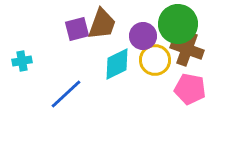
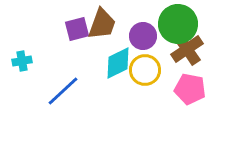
brown cross: rotated 36 degrees clockwise
yellow circle: moved 10 px left, 10 px down
cyan diamond: moved 1 px right, 1 px up
blue line: moved 3 px left, 3 px up
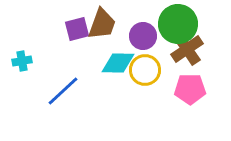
cyan diamond: rotated 28 degrees clockwise
pink pentagon: rotated 12 degrees counterclockwise
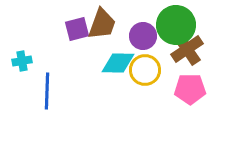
green circle: moved 2 px left, 1 px down
blue line: moved 16 px left; rotated 45 degrees counterclockwise
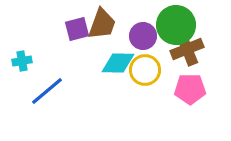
brown cross: rotated 12 degrees clockwise
blue line: rotated 48 degrees clockwise
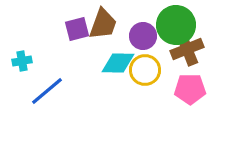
brown trapezoid: moved 1 px right
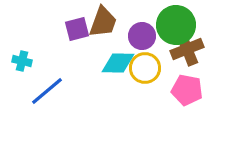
brown trapezoid: moved 2 px up
purple circle: moved 1 px left
cyan cross: rotated 24 degrees clockwise
yellow circle: moved 2 px up
pink pentagon: moved 3 px left, 1 px down; rotated 12 degrees clockwise
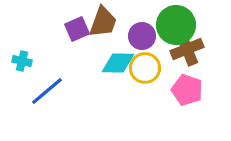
purple square: rotated 10 degrees counterclockwise
pink pentagon: rotated 8 degrees clockwise
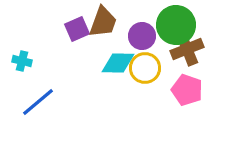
blue line: moved 9 px left, 11 px down
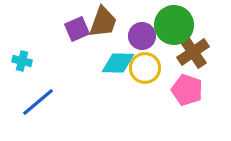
green circle: moved 2 px left
brown cross: moved 6 px right, 3 px down; rotated 12 degrees counterclockwise
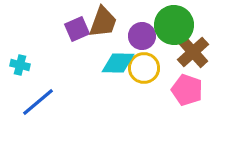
brown cross: rotated 8 degrees counterclockwise
cyan cross: moved 2 px left, 4 px down
yellow circle: moved 1 px left
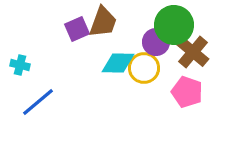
purple circle: moved 14 px right, 6 px down
brown cross: rotated 8 degrees counterclockwise
pink pentagon: moved 2 px down
